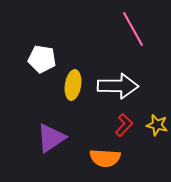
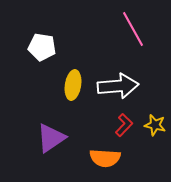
white pentagon: moved 12 px up
white arrow: rotated 6 degrees counterclockwise
yellow star: moved 2 px left
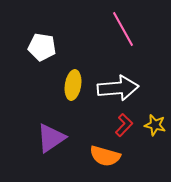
pink line: moved 10 px left
white arrow: moved 2 px down
orange semicircle: moved 2 px up; rotated 12 degrees clockwise
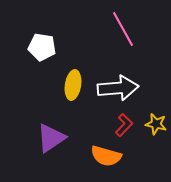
yellow star: moved 1 px right, 1 px up
orange semicircle: moved 1 px right
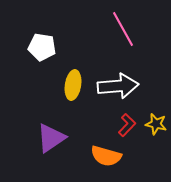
white arrow: moved 2 px up
red L-shape: moved 3 px right
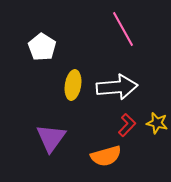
white pentagon: rotated 24 degrees clockwise
white arrow: moved 1 px left, 1 px down
yellow star: moved 1 px right, 1 px up
purple triangle: rotated 20 degrees counterclockwise
orange semicircle: rotated 32 degrees counterclockwise
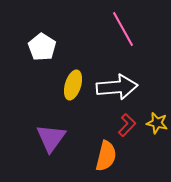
yellow ellipse: rotated 8 degrees clockwise
orange semicircle: rotated 60 degrees counterclockwise
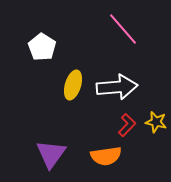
pink line: rotated 12 degrees counterclockwise
yellow star: moved 1 px left, 1 px up
purple triangle: moved 16 px down
orange semicircle: rotated 68 degrees clockwise
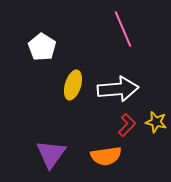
pink line: rotated 18 degrees clockwise
white arrow: moved 1 px right, 2 px down
